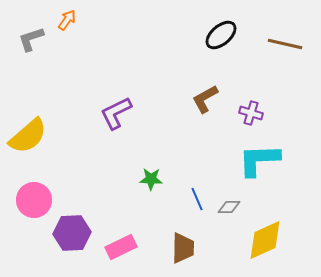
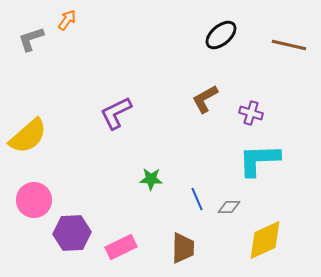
brown line: moved 4 px right, 1 px down
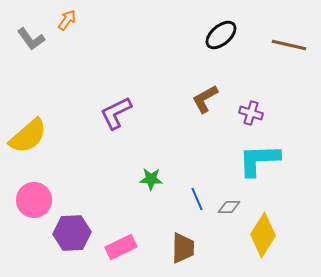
gray L-shape: rotated 108 degrees counterclockwise
yellow diamond: moved 2 px left, 5 px up; rotated 33 degrees counterclockwise
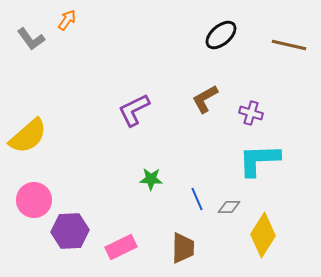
purple L-shape: moved 18 px right, 3 px up
purple hexagon: moved 2 px left, 2 px up
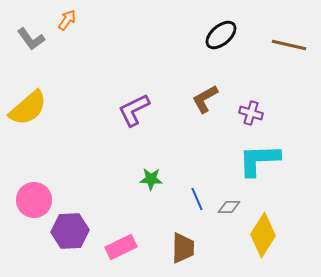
yellow semicircle: moved 28 px up
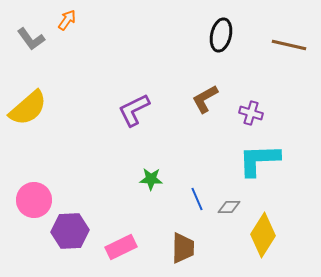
black ellipse: rotated 36 degrees counterclockwise
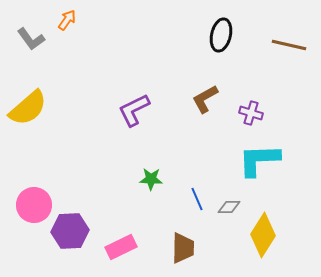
pink circle: moved 5 px down
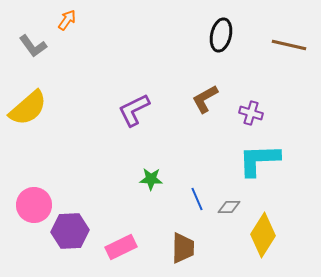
gray L-shape: moved 2 px right, 7 px down
